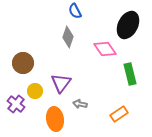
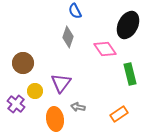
gray arrow: moved 2 px left, 3 px down
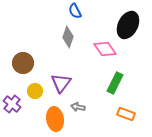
green rectangle: moved 15 px left, 9 px down; rotated 40 degrees clockwise
purple cross: moved 4 px left
orange rectangle: moved 7 px right; rotated 54 degrees clockwise
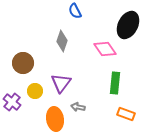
gray diamond: moved 6 px left, 4 px down
green rectangle: rotated 20 degrees counterclockwise
purple cross: moved 2 px up
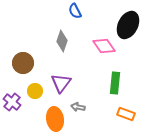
pink diamond: moved 1 px left, 3 px up
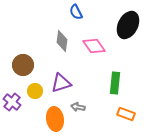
blue semicircle: moved 1 px right, 1 px down
gray diamond: rotated 10 degrees counterclockwise
pink diamond: moved 10 px left
brown circle: moved 2 px down
purple triangle: rotated 35 degrees clockwise
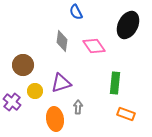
gray arrow: rotated 80 degrees clockwise
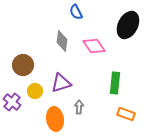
gray arrow: moved 1 px right
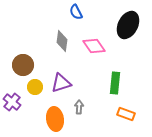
yellow circle: moved 4 px up
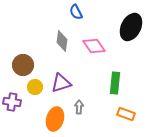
black ellipse: moved 3 px right, 2 px down
purple cross: rotated 30 degrees counterclockwise
orange ellipse: rotated 25 degrees clockwise
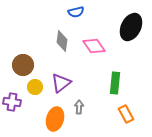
blue semicircle: rotated 77 degrees counterclockwise
purple triangle: rotated 20 degrees counterclockwise
orange rectangle: rotated 42 degrees clockwise
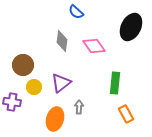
blue semicircle: rotated 56 degrees clockwise
yellow circle: moved 1 px left
